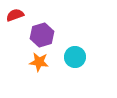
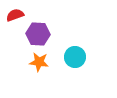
purple hexagon: moved 4 px left, 1 px up; rotated 20 degrees clockwise
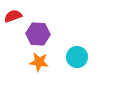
red semicircle: moved 2 px left, 1 px down
cyan circle: moved 2 px right
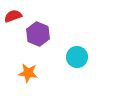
purple hexagon: rotated 20 degrees clockwise
orange star: moved 11 px left, 11 px down
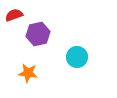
red semicircle: moved 1 px right, 1 px up
purple hexagon: rotated 25 degrees clockwise
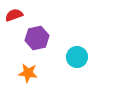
purple hexagon: moved 1 px left, 4 px down
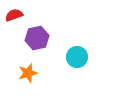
orange star: rotated 24 degrees counterclockwise
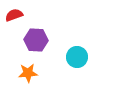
purple hexagon: moved 1 px left, 2 px down; rotated 15 degrees clockwise
orange star: rotated 12 degrees clockwise
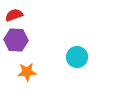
purple hexagon: moved 20 px left
orange star: moved 1 px left, 1 px up
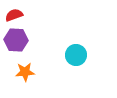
cyan circle: moved 1 px left, 2 px up
orange star: moved 2 px left
